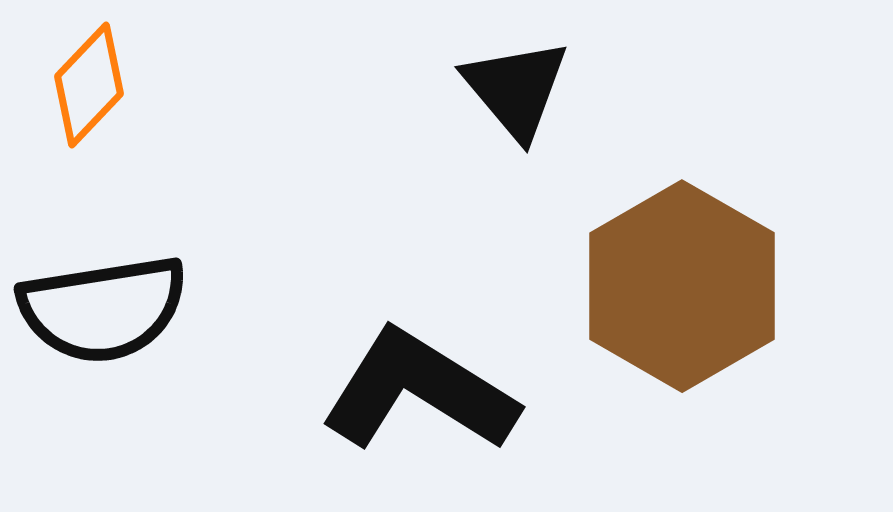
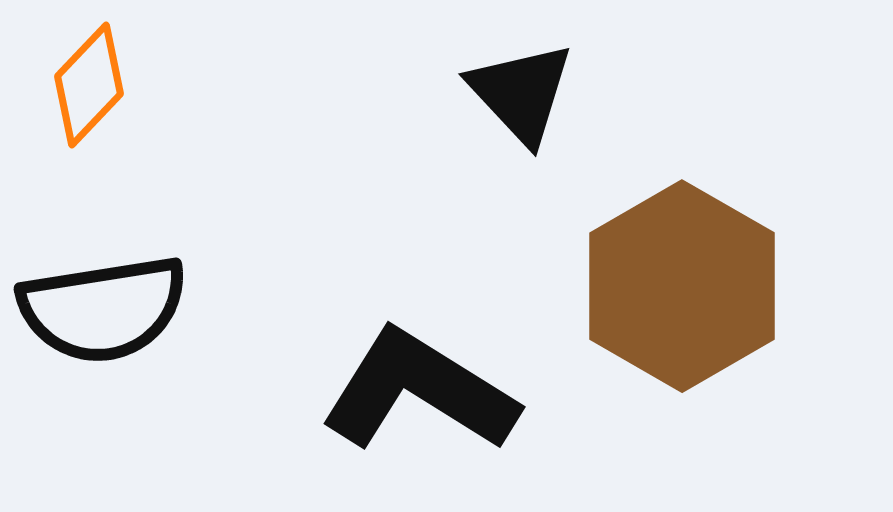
black triangle: moved 5 px right, 4 px down; rotated 3 degrees counterclockwise
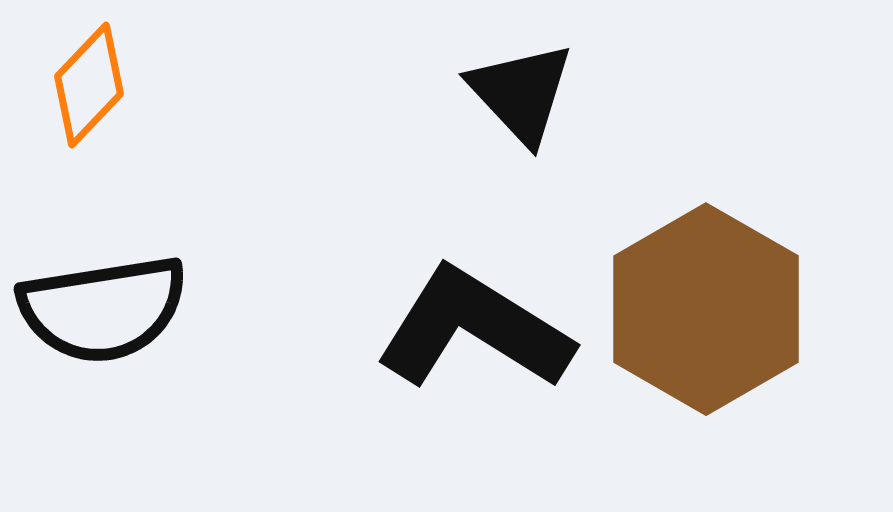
brown hexagon: moved 24 px right, 23 px down
black L-shape: moved 55 px right, 62 px up
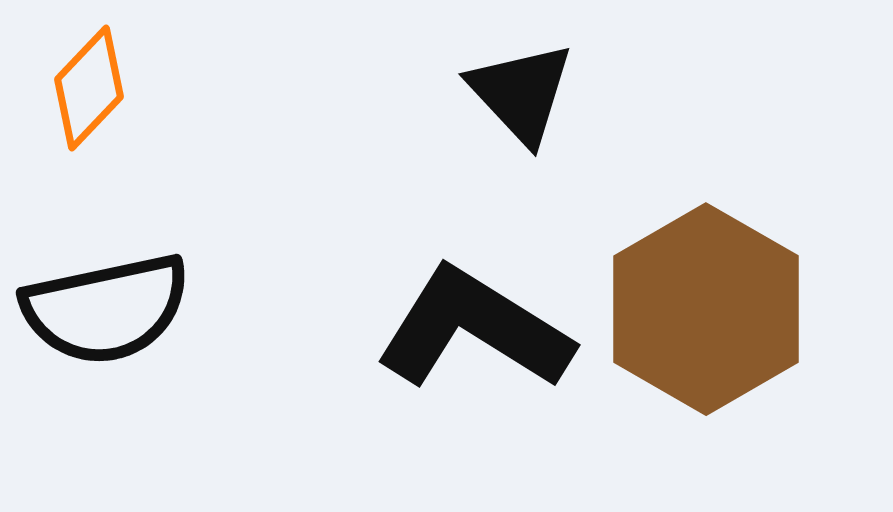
orange diamond: moved 3 px down
black semicircle: moved 3 px right; rotated 3 degrees counterclockwise
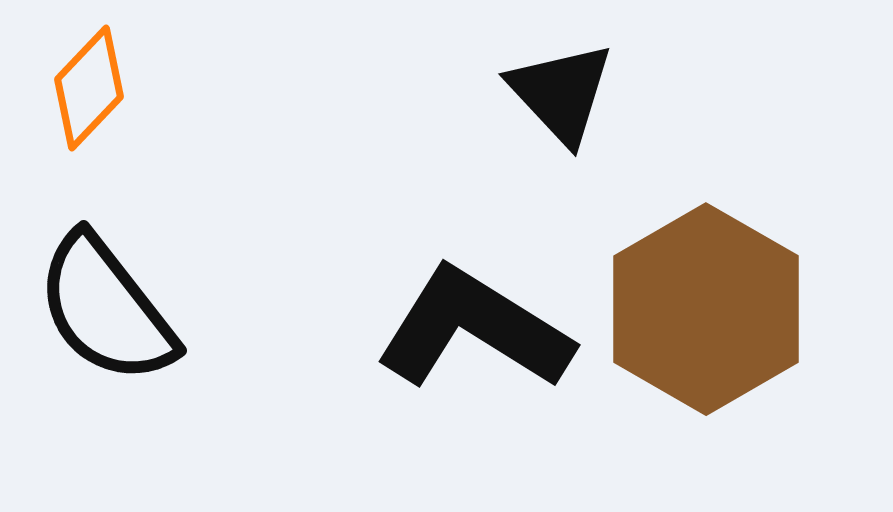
black triangle: moved 40 px right
black semicircle: rotated 64 degrees clockwise
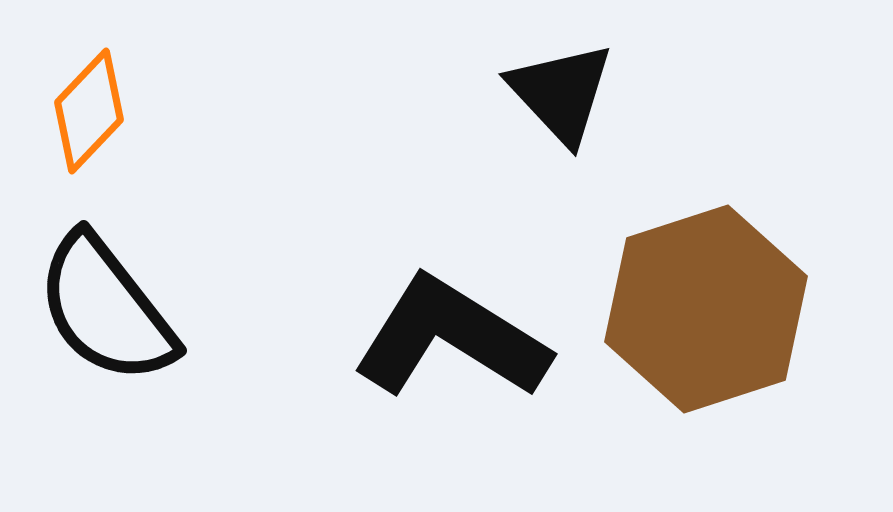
orange diamond: moved 23 px down
brown hexagon: rotated 12 degrees clockwise
black L-shape: moved 23 px left, 9 px down
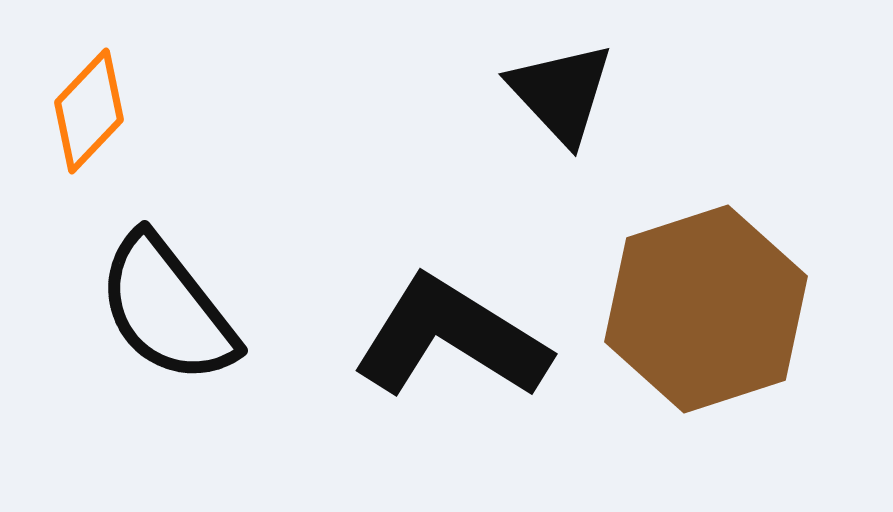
black semicircle: moved 61 px right
